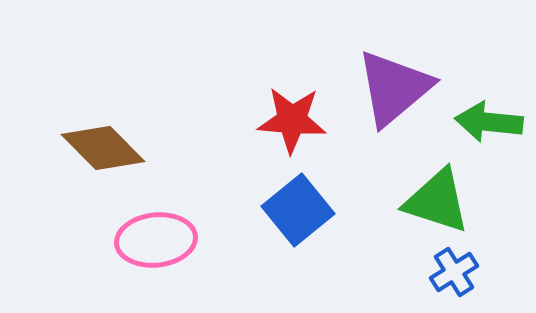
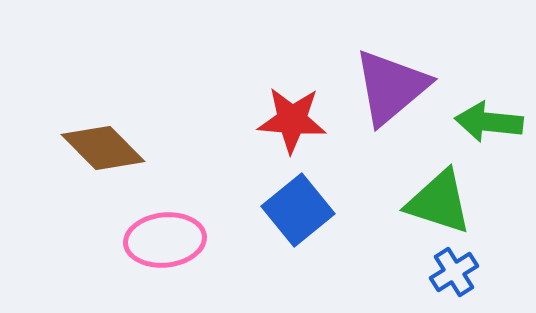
purple triangle: moved 3 px left, 1 px up
green triangle: moved 2 px right, 1 px down
pink ellipse: moved 9 px right
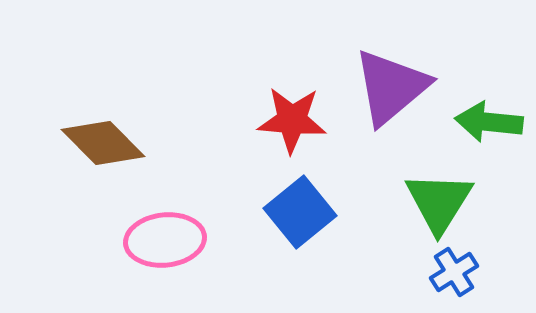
brown diamond: moved 5 px up
green triangle: rotated 44 degrees clockwise
blue square: moved 2 px right, 2 px down
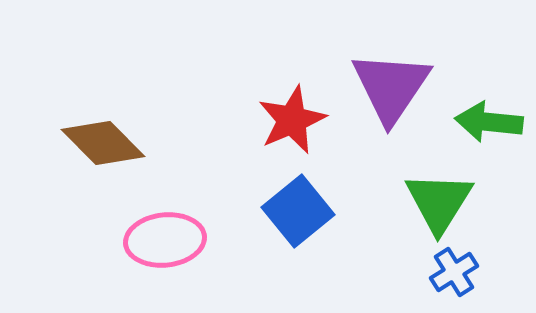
purple triangle: rotated 16 degrees counterclockwise
red star: rotated 28 degrees counterclockwise
blue square: moved 2 px left, 1 px up
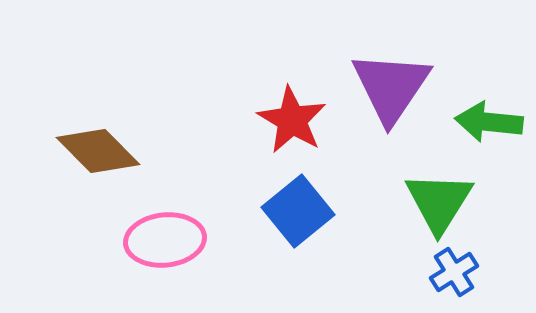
red star: rotated 18 degrees counterclockwise
brown diamond: moved 5 px left, 8 px down
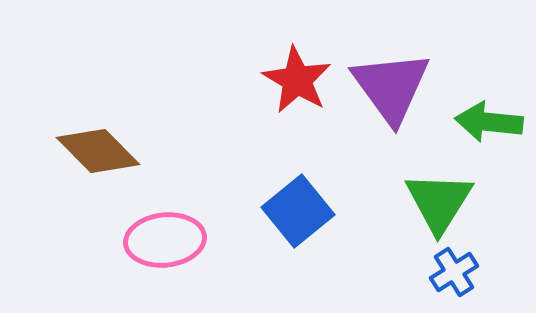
purple triangle: rotated 10 degrees counterclockwise
red star: moved 5 px right, 40 px up
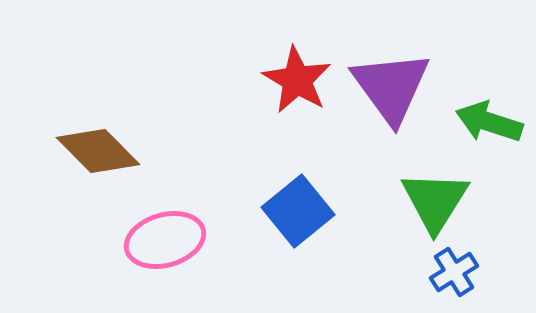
green arrow: rotated 12 degrees clockwise
green triangle: moved 4 px left, 1 px up
pink ellipse: rotated 10 degrees counterclockwise
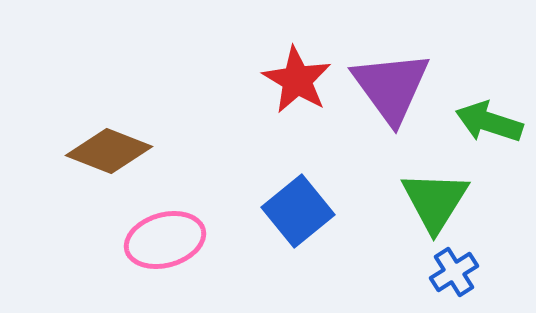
brown diamond: moved 11 px right; rotated 24 degrees counterclockwise
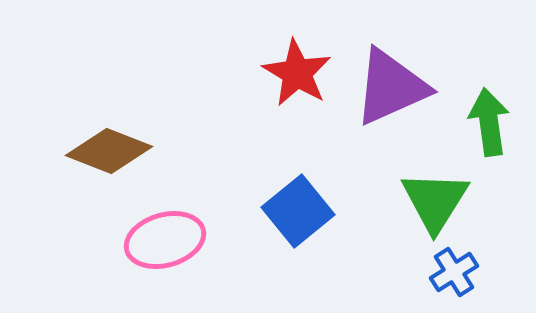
red star: moved 7 px up
purple triangle: rotated 42 degrees clockwise
green arrow: rotated 64 degrees clockwise
